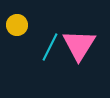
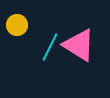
pink triangle: rotated 30 degrees counterclockwise
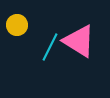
pink triangle: moved 4 px up
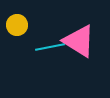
cyan line: rotated 52 degrees clockwise
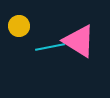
yellow circle: moved 2 px right, 1 px down
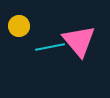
pink triangle: rotated 18 degrees clockwise
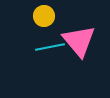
yellow circle: moved 25 px right, 10 px up
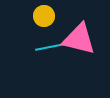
pink triangle: moved 2 px up; rotated 36 degrees counterclockwise
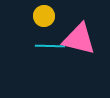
cyan line: moved 1 px up; rotated 12 degrees clockwise
